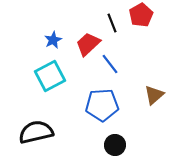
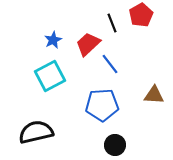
brown triangle: rotated 45 degrees clockwise
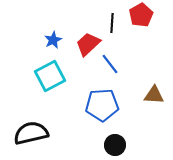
black line: rotated 24 degrees clockwise
black semicircle: moved 5 px left, 1 px down
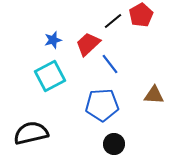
black line: moved 1 px right, 2 px up; rotated 48 degrees clockwise
blue star: rotated 12 degrees clockwise
black circle: moved 1 px left, 1 px up
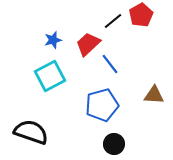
blue pentagon: rotated 12 degrees counterclockwise
black semicircle: moved 1 px up; rotated 32 degrees clockwise
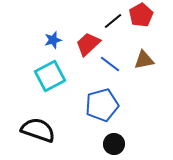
blue line: rotated 15 degrees counterclockwise
brown triangle: moved 10 px left, 35 px up; rotated 15 degrees counterclockwise
black semicircle: moved 7 px right, 2 px up
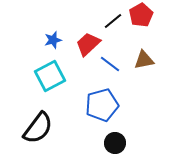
black semicircle: moved 2 px up; rotated 108 degrees clockwise
black circle: moved 1 px right, 1 px up
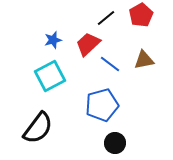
black line: moved 7 px left, 3 px up
